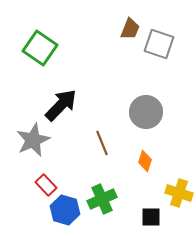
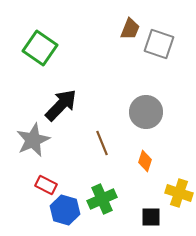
red rectangle: rotated 20 degrees counterclockwise
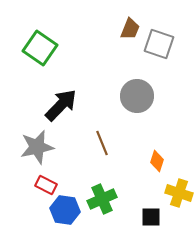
gray circle: moved 9 px left, 16 px up
gray star: moved 4 px right, 7 px down; rotated 12 degrees clockwise
orange diamond: moved 12 px right
blue hexagon: rotated 8 degrees counterclockwise
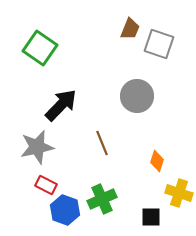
blue hexagon: rotated 12 degrees clockwise
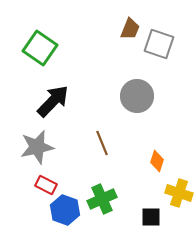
black arrow: moved 8 px left, 4 px up
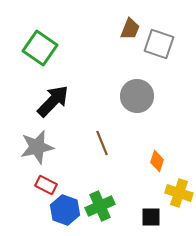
green cross: moved 2 px left, 7 px down
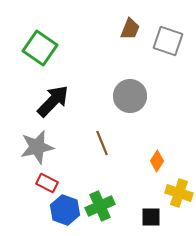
gray square: moved 9 px right, 3 px up
gray circle: moved 7 px left
orange diamond: rotated 15 degrees clockwise
red rectangle: moved 1 px right, 2 px up
